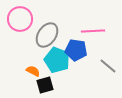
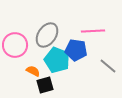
pink circle: moved 5 px left, 26 px down
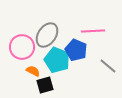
pink circle: moved 7 px right, 2 px down
blue pentagon: rotated 15 degrees clockwise
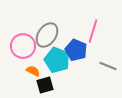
pink line: rotated 70 degrees counterclockwise
pink circle: moved 1 px right, 1 px up
gray line: rotated 18 degrees counterclockwise
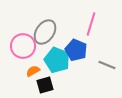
pink line: moved 2 px left, 7 px up
gray ellipse: moved 2 px left, 3 px up
gray line: moved 1 px left, 1 px up
orange semicircle: rotated 56 degrees counterclockwise
